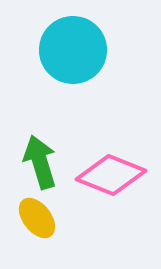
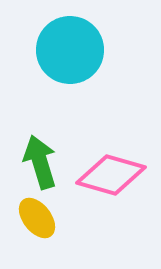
cyan circle: moved 3 px left
pink diamond: rotated 6 degrees counterclockwise
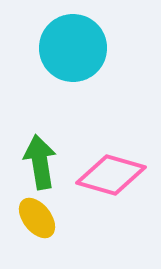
cyan circle: moved 3 px right, 2 px up
green arrow: rotated 8 degrees clockwise
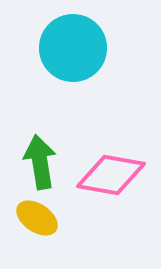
pink diamond: rotated 6 degrees counterclockwise
yellow ellipse: rotated 18 degrees counterclockwise
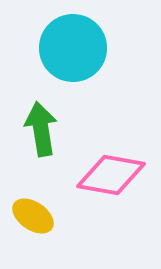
green arrow: moved 1 px right, 33 px up
yellow ellipse: moved 4 px left, 2 px up
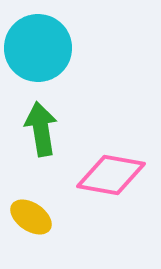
cyan circle: moved 35 px left
yellow ellipse: moved 2 px left, 1 px down
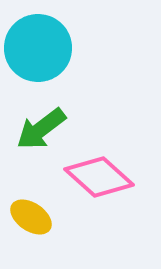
green arrow: rotated 118 degrees counterclockwise
pink diamond: moved 12 px left, 2 px down; rotated 32 degrees clockwise
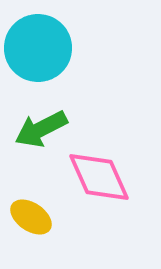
green arrow: rotated 10 degrees clockwise
pink diamond: rotated 24 degrees clockwise
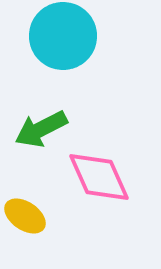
cyan circle: moved 25 px right, 12 px up
yellow ellipse: moved 6 px left, 1 px up
